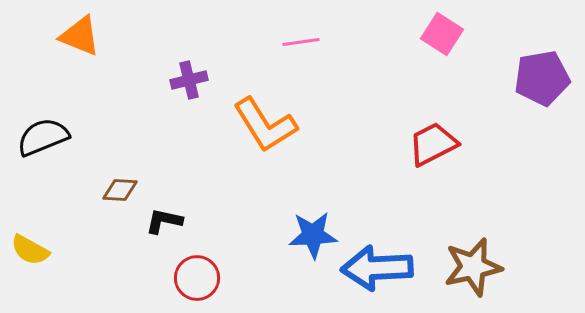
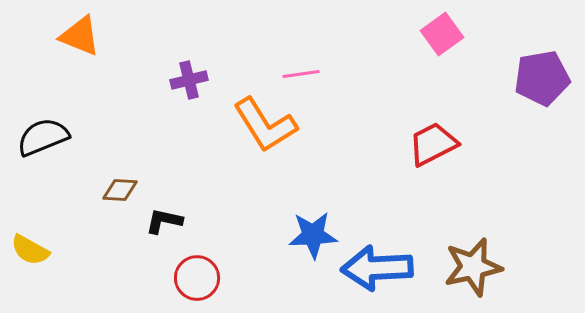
pink square: rotated 21 degrees clockwise
pink line: moved 32 px down
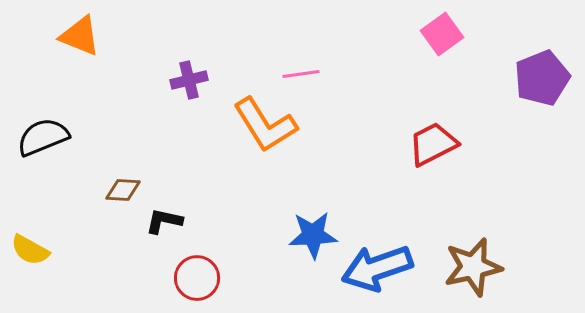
purple pentagon: rotated 12 degrees counterclockwise
brown diamond: moved 3 px right
blue arrow: rotated 16 degrees counterclockwise
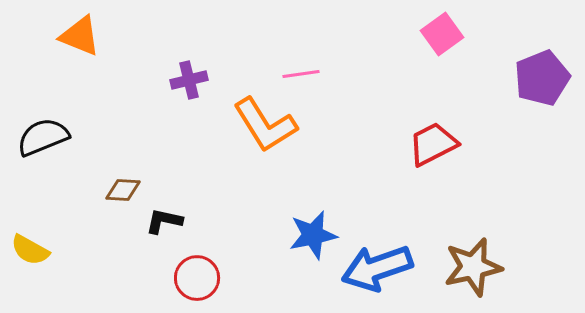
blue star: rotated 9 degrees counterclockwise
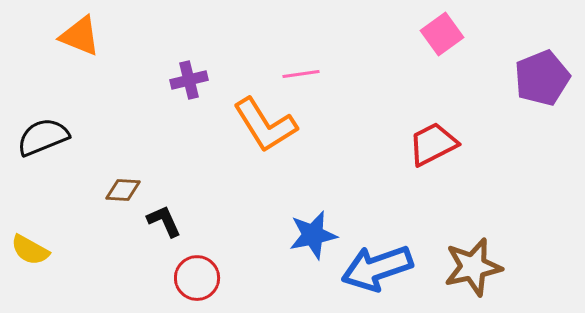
black L-shape: rotated 54 degrees clockwise
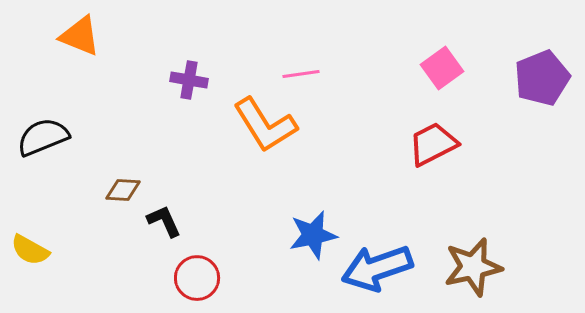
pink square: moved 34 px down
purple cross: rotated 24 degrees clockwise
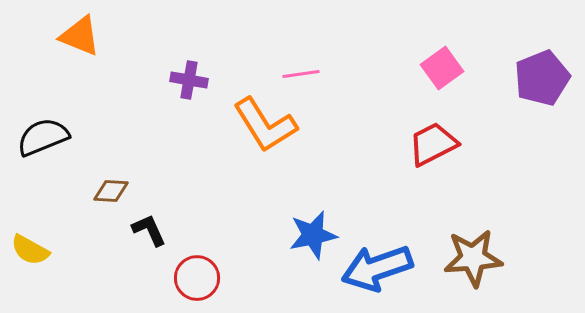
brown diamond: moved 12 px left, 1 px down
black L-shape: moved 15 px left, 9 px down
brown star: moved 9 px up; rotated 8 degrees clockwise
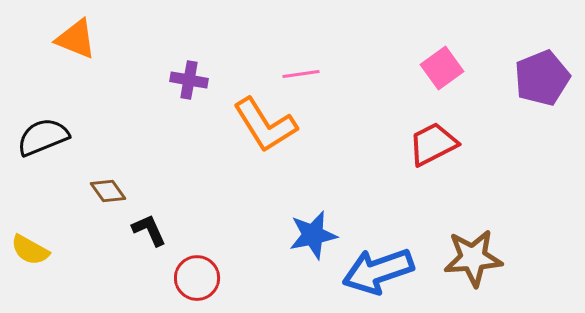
orange triangle: moved 4 px left, 3 px down
brown diamond: moved 3 px left; rotated 51 degrees clockwise
blue arrow: moved 1 px right, 3 px down
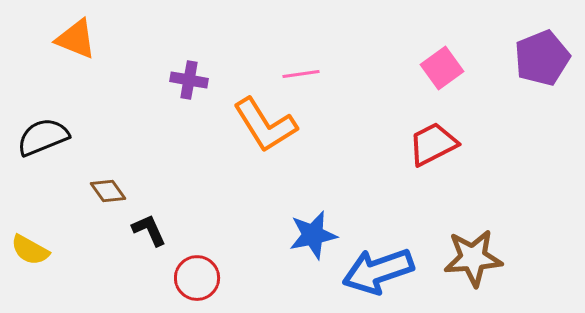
purple pentagon: moved 20 px up
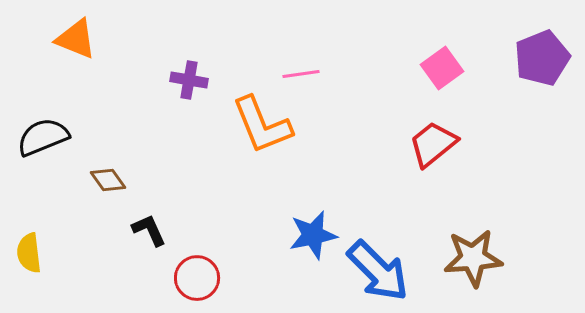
orange L-shape: moved 3 px left; rotated 10 degrees clockwise
red trapezoid: rotated 12 degrees counterclockwise
brown diamond: moved 11 px up
yellow semicircle: moved 1 px left, 3 px down; rotated 54 degrees clockwise
blue arrow: rotated 116 degrees counterclockwise
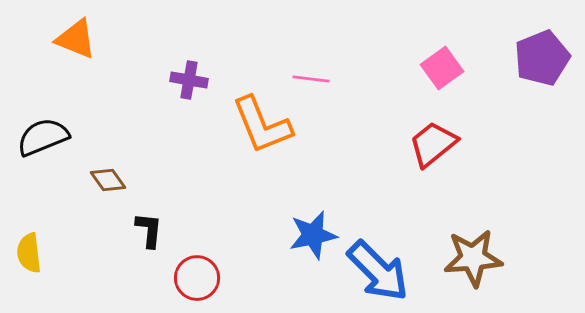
pink line: moved 10 px right, 5 px down; rotated 15 degrees clockwise
black L-shape: rotated 30 degrees clockwise
